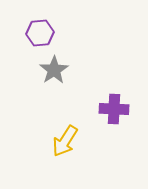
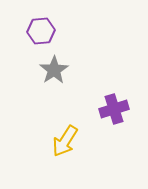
purple hexagon: moved 1 px right, 2 px up
purple cross: rotated 20 degrees counterclockwise
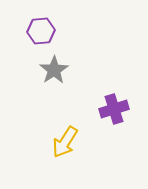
yellow arrow: moved 1 px down
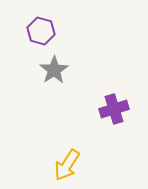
purple hexagon: rotated 20 degrees clockwise
yellow arrow: moved 2 px right, 23 px down
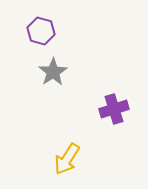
gray star: moved 1 px left, 2 px down
yellow arrow: moved 6 px up
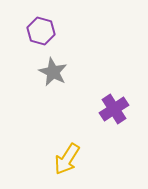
gray star: rotated 12 degrees counterclockwise
purple cross: rotated 16 degrees counterclockwise
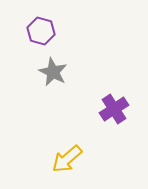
yellow arrow: rotated 16 degrees clockwise
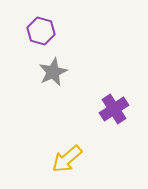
gray star: rotated 20 degrees clockwise
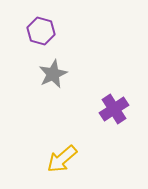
gray star: moved 2 px down
yellow arrow: moved 5 px left
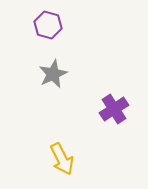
purple hexagon: moved 7 px right, 6 px up
yellow arrow: rotated 76 degrees counterclockwise
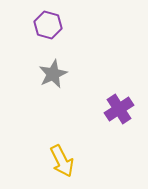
purple cross: moved 5 px right
yellow arrow: moved 2 px down
